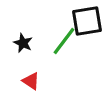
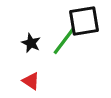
black square: moved 3 px left
black star: moved 8 px right
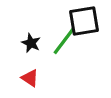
red triangle: moved 1 px left, 3 px up
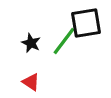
black square: moved 2 px right, 2 px down
red triangle: moved 1 px right, 4 px down
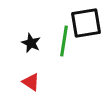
green line: rotated 28 degrees counterclockwise
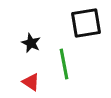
green line: moved 23 px down; rotated 20 degrees counterclockwise
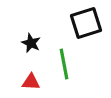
black square: rotated 8 degrees counterclockwise
red triangle: rotated 30 degrees counterclockwise
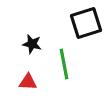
black star: moved 1 px right, 1 px down; rotated 12 degrees counterclockwise
red triangle: moved 3 px left
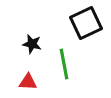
black square: rotated 8 degrees counterclockwise
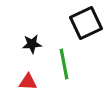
black star: rotated 18 degrees counterclockwise
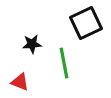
green line: moved 1 px up
red triangle: moved 8 px left; rotated 18 degrees clockwise
